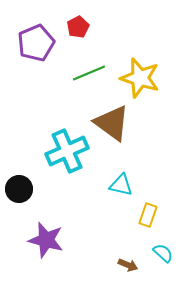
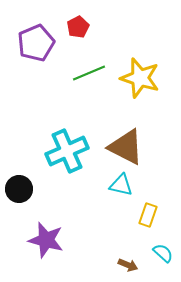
brown triangle: moved 14 px right, 24 px down; rotated 9 degrees counterclockwise
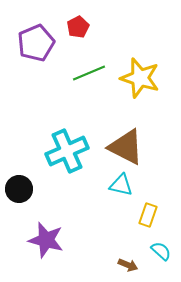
cyan semicircle: moved 2 px left, 2 px up
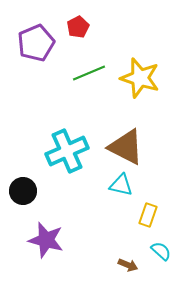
black circle: moved 4 px right, 2 px down
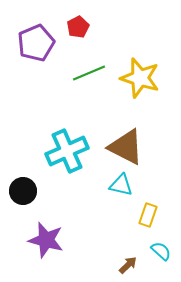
brown arrow: rotated 66 degrees counterclockwise
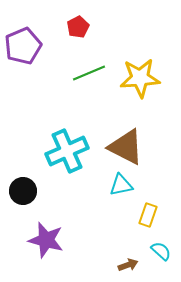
purple pentagon: moved 13 px left, 3 px down
yellow star: rotated 21 degrees counterclockwise
cyan triangle: rotated 25 degrees counterclockwise
brown arrow: rotated 24 degrees clockwise
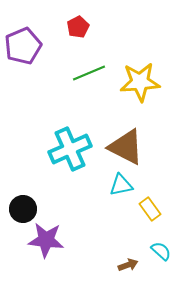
yellow star: moved 4 px down
cyan cross: moved 3 px right, 2 px up
black circle: moved 18 px down
yellow rectangle: moved 2 px right, 6 px up; rotated 55 degrees counterclockwise
purple star: rotated 9 degrees counterclockwise
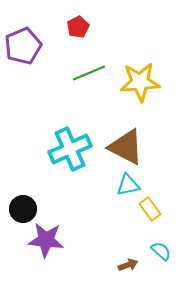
cyan triangle: moved 7 px right
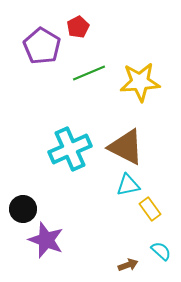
purple pentagon: moved 19 px right; rotated 18 degrees counterclockwise
purple star: rotated 15 degrees clockwise
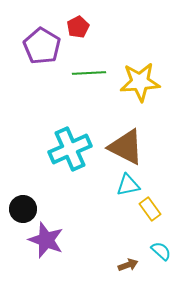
green line: rotated 20 degrees clockwise
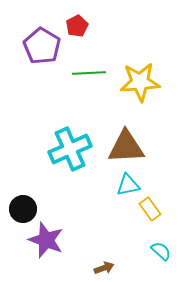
red pentagon: moved 1 px left, 1 px up
brown triangle: rotated 30 degrees counterclockwise
brown arrow: moved 24 px left, 3 px down
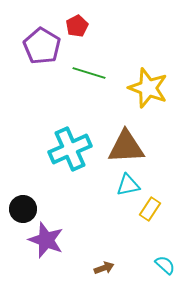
green line: rotated 20 degrees clockwise
yellow star: moved 8 px right, 6 px down; rotated 24 degrees clockwise
yellow rectangle: rotated 70 degrees clockwise
cyan semicircle: moved 4 px right, 14 px down
